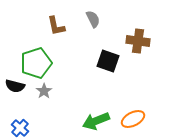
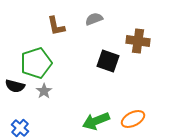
gray semicircle: moved 1 px right; rotated 84 degrees counterclockwise
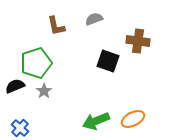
black semicircle: rotated 144 degrees clockwise
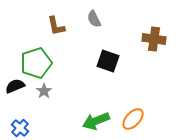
gray semicircle: rotated 96 degrees counterclockwise
brown cross: moved 16 px right, 2 px up
orange ellipse: rotated 20 degrees counterclockwise
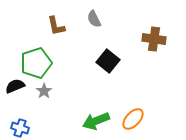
black square: rotated 20 degrees clockwise
blue cross: rotated 24 degrees counterclockwise
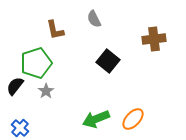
brown L-shape: moved 1 px left, 4 px down
brown cross: rotated 15 degrees counterclockwise
black semicircle: rotated 30 degrees counterclockwise
gray star: moved 2 px right
green arrow: moved 2 px up
blue cross: rotated 24 degrees clockwise
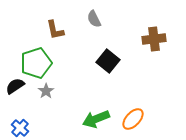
black semicircle: rotated 18 degrees clockwise
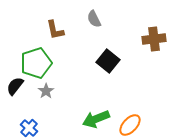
black semicircle: rotated 18 degrees counterclockwise
orange ellipse: moved 3 px left, 6 px down
blue cross: moved 9 px right
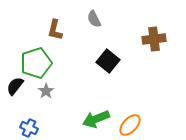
brown L-shape: rotated 25 degrees clockwise
blue cross: rotated 18 degrees counterclockwise
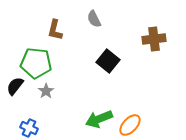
green pentagon: rotated 24 degrees clockwise
green arrow: moved 3 px right
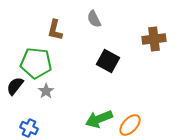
black square: rotated 10 degrees counterclockwise
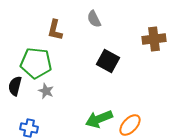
black semicircle: rotated 24 degrees counterclockwise
gray star: rotated 14 degrees counterclockwise
blue cross: rotated 12 degrees counterclockwise
